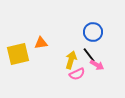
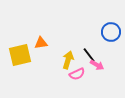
blue circle: moved 18 px right
yellow square: moved 2 px right, 1 px down
yellow arrow: moved 3 px left
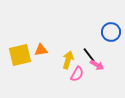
orange triangle: moved 7 px down
pink semicircle: rotated 35 degrees counterclockwise
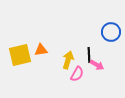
black line: rotated 35 degrees clockwise
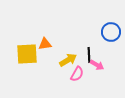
orange triangle: moved 4 px right, 6 px up
yellow square: moved 7 px right, 1 px up; rotated 10 degrees clockwise
yellow arrow: rotated 42 degrees clockwise
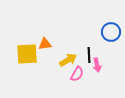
pink arrow: rotated 48 degrees clockwise
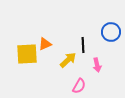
orange triangle: rotated 16 degrees counterclockwise
black line: moved 6 px left, 10 px up
yellow arrow: rotated 12 degrees counterclockwise
pink semicircle: moved 2 px right, 12 px down
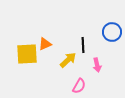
blue circle: moved 1 px right
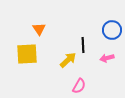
blue circle: moved 2 px up
orange triangle: moved 6 px left, 15 px up; rotated 40 degrees counterclockwise
pink arrow: moved 10 px right, 7 px up; rotated 88 degrees clockwise
